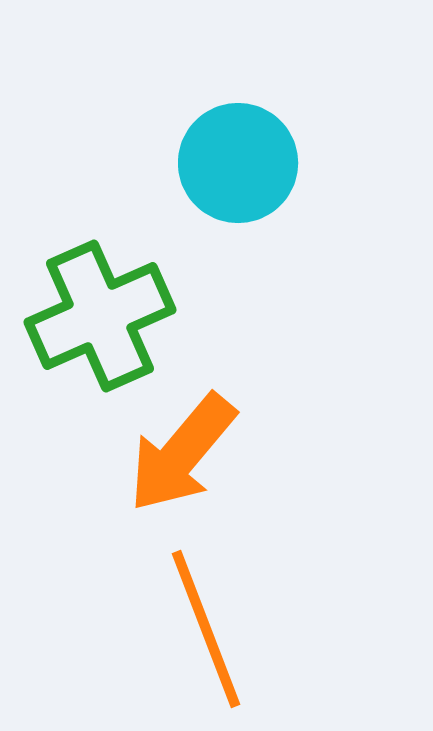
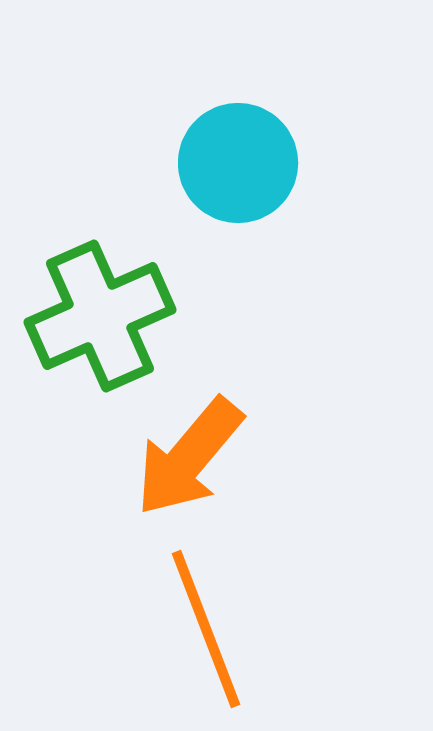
orange arrow: moved 7 px right, 4 px down
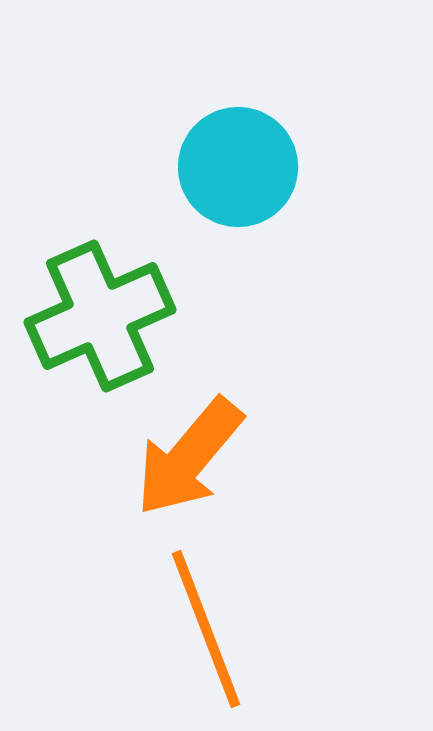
cyan circle: moved 4 px down
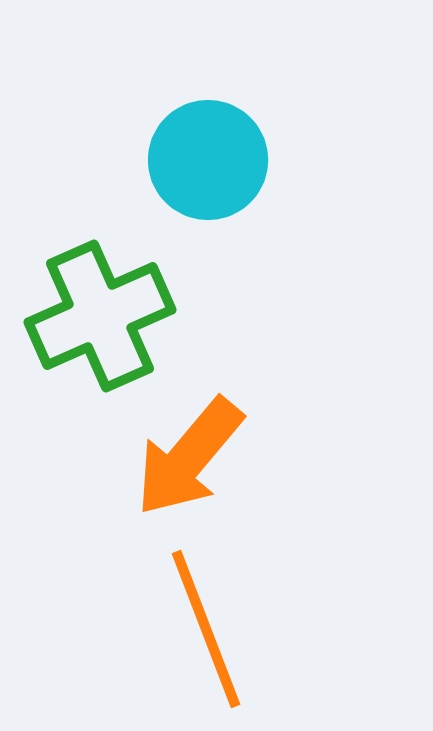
cyan circle: moved 30 px left, 7 px up
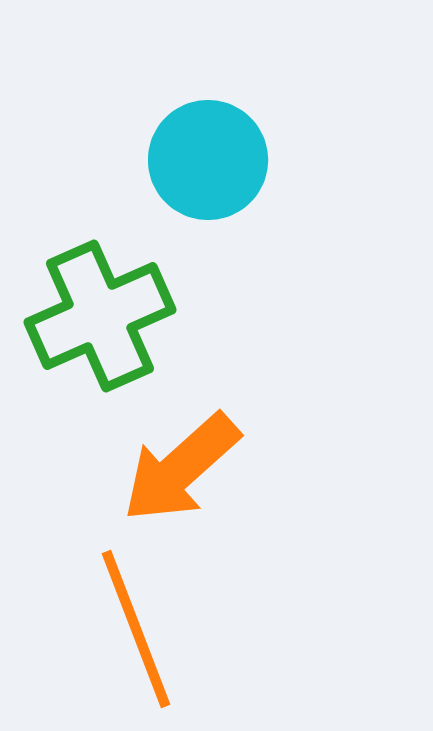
orange arrow: moved 8 px left, 11 px down; rotated 8 degrees clockwise
orange line: moved 70 px left
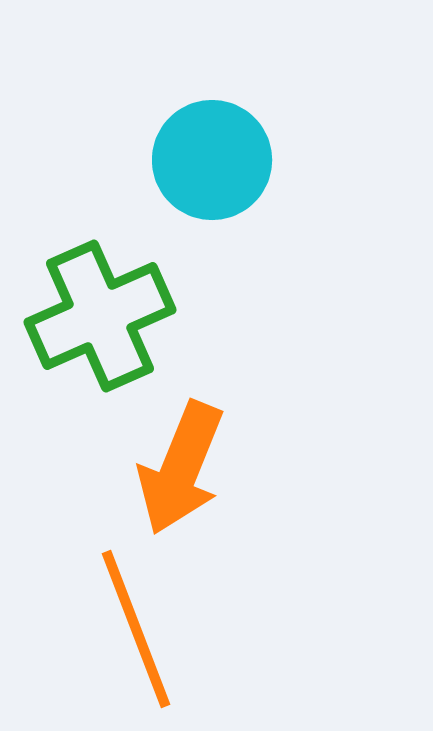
cyan circle: moved 4 px right
orange arrow: rotated 26 degrees counterclockwise
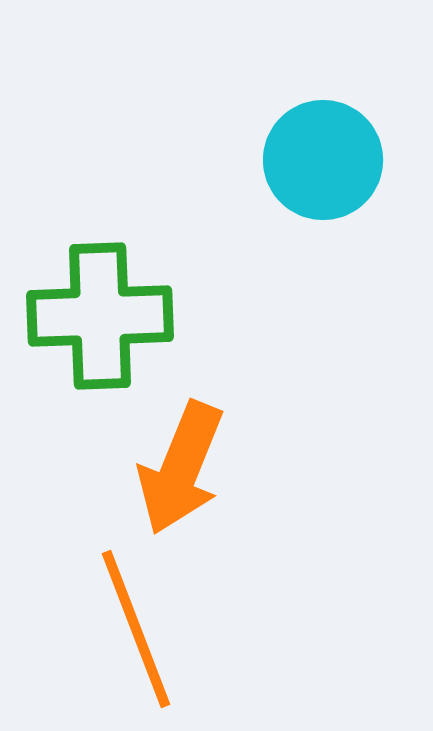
cyan circle: moved 111 px right
green cross: rotated 22 degrees clockwise
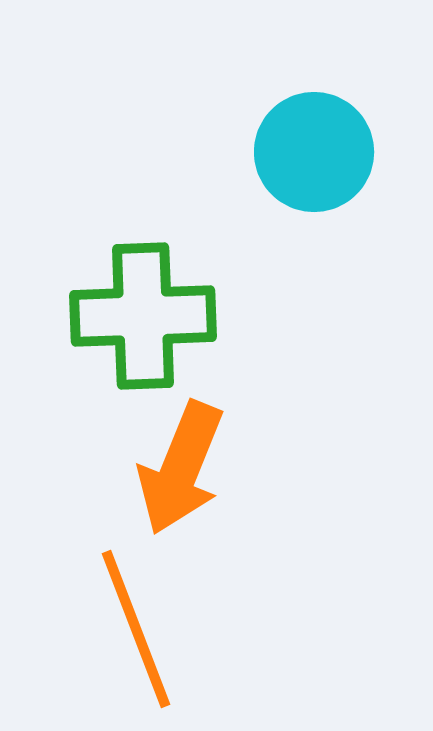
cyan circle: moved 9 px left, 8 px up
green cross: moved 43 px right
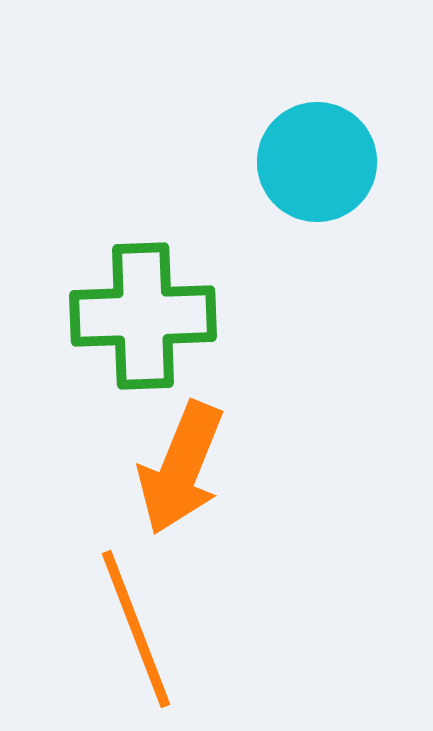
cyan circle: moved 3 px right, 10 px down
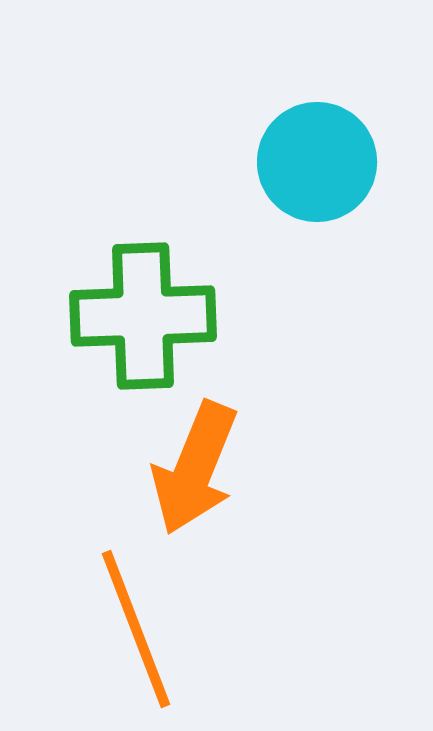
orange arrow: moved 14 px right
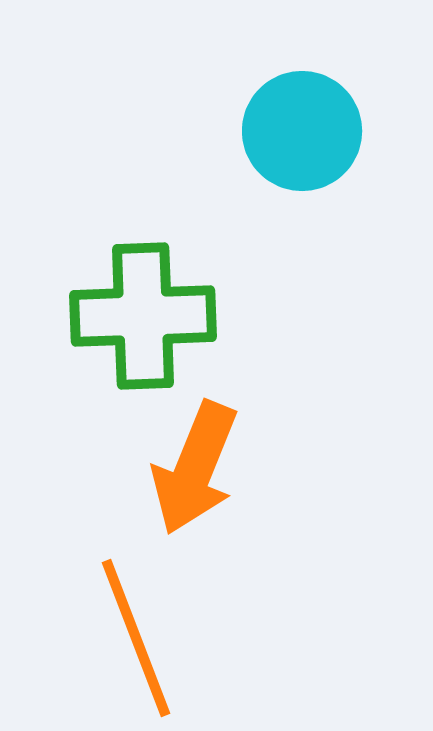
cyan circle: moved 15 px left, 31 px up
orange line: moved 9 px down
